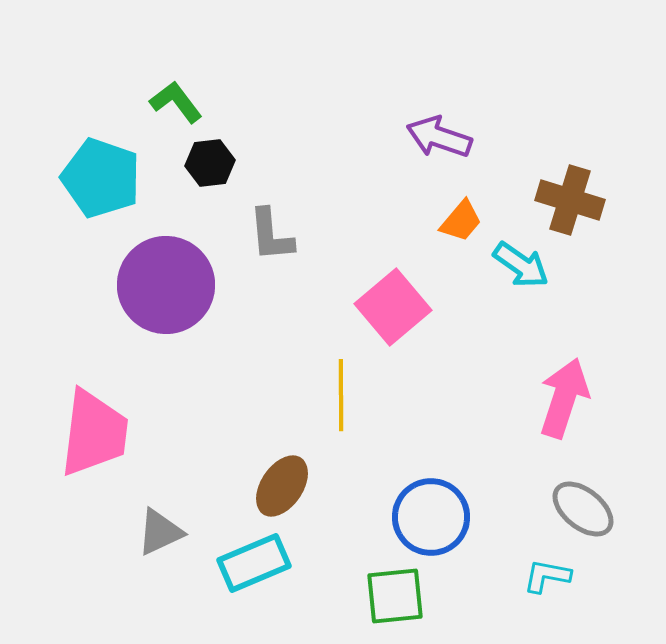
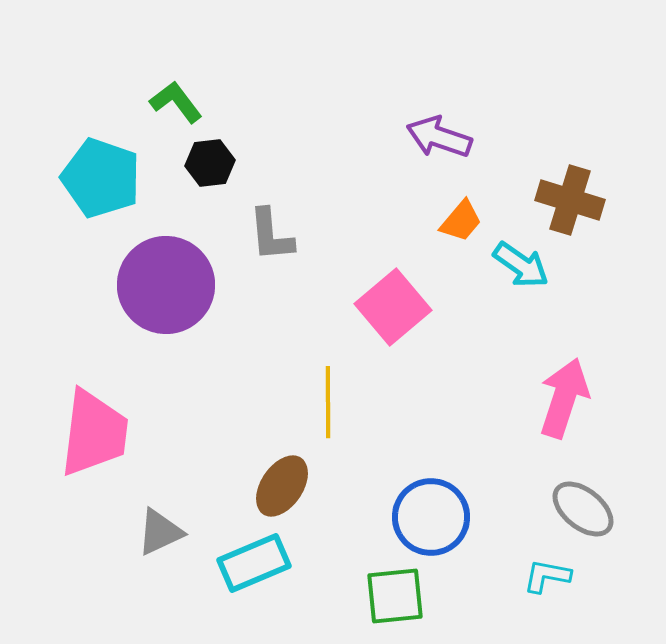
yellow line: moved 13 px left, 7 px down
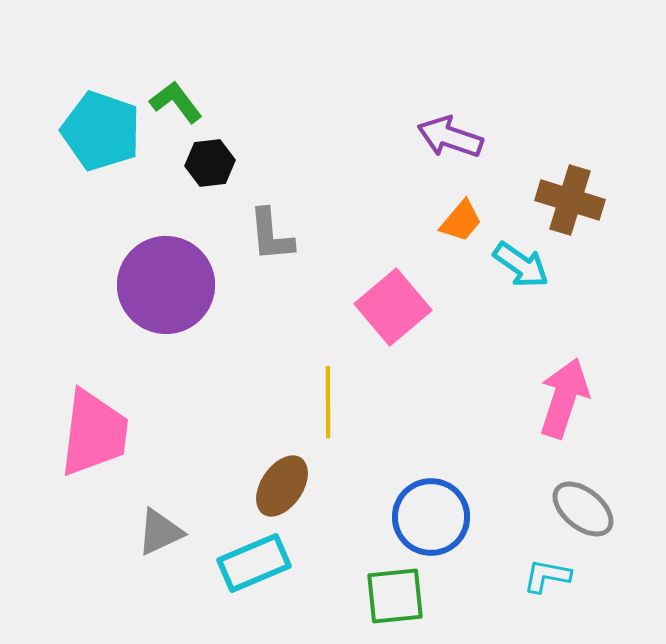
purple arrow: moved 11 px right
cyan pentagon: moved 47 px up
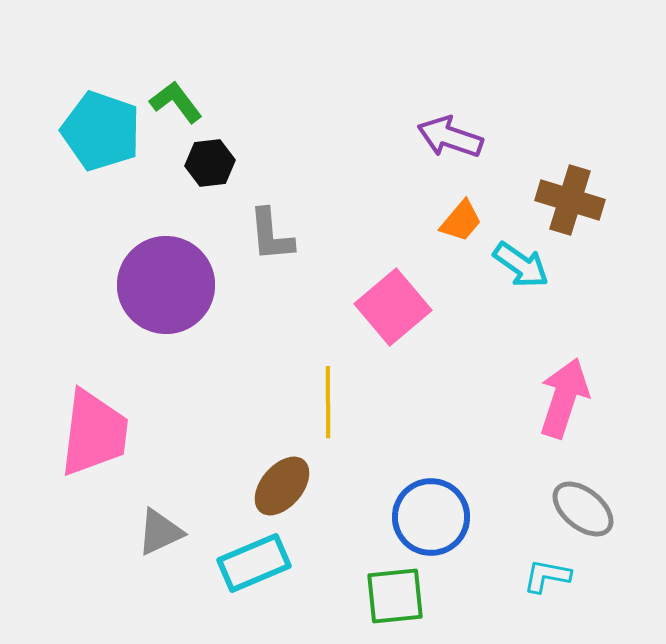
brown ellipse: rotated 6 degrees clockwise
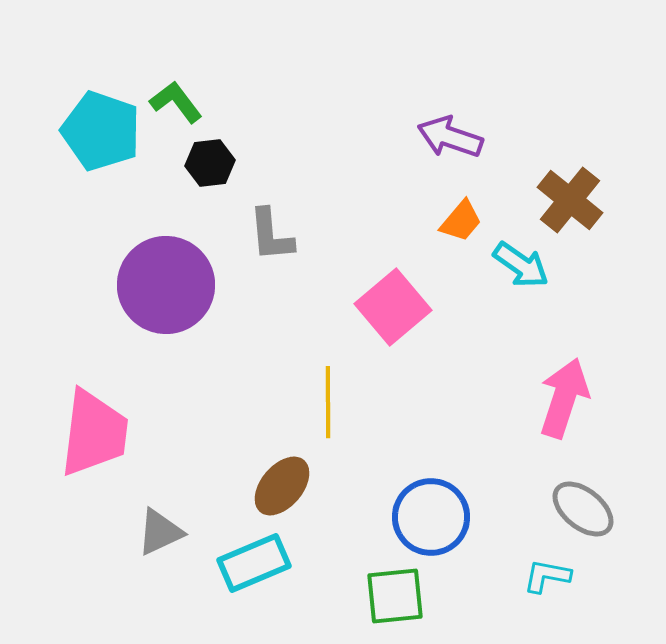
brown cross: rotated 22 degrees clockwise
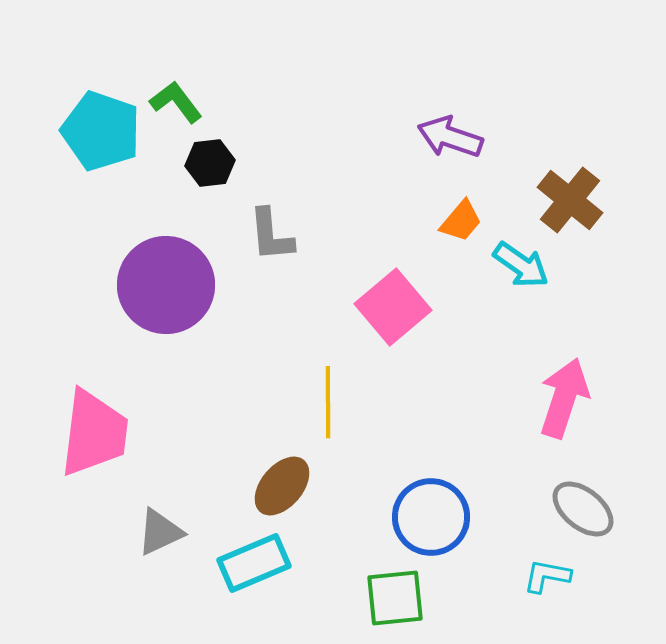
green square: moved 2 px down
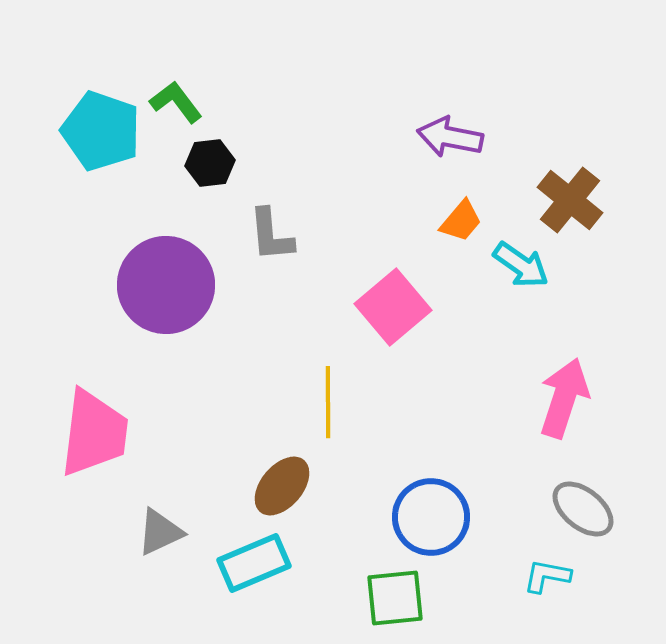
purple arrow: rotated 8 degrees counterclockwise
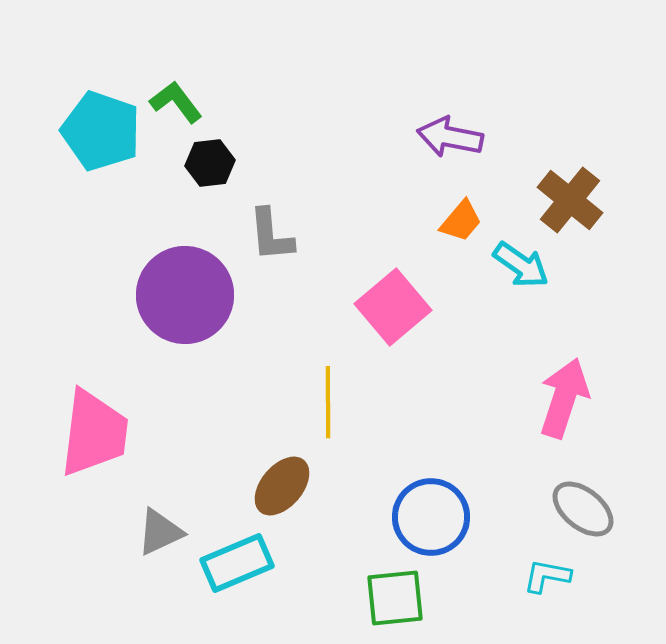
purple circle: moved 19 px right, 10 px down
cyan rectangle: moved 17 px left
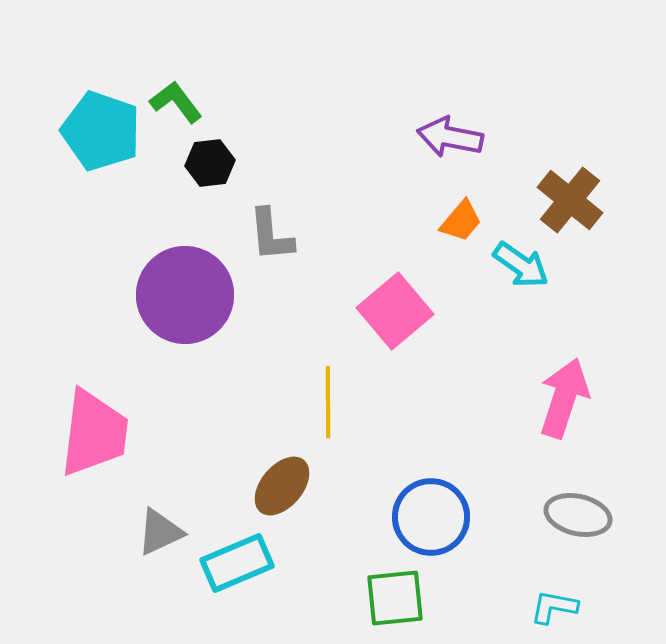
pink square: moved 2 px right, 4 px down
gray ellipse: moved 5 px left, 6 px down; rotated 26 degrees counterclockwise
cyan L-shape: moved 7 px right, 31 px down
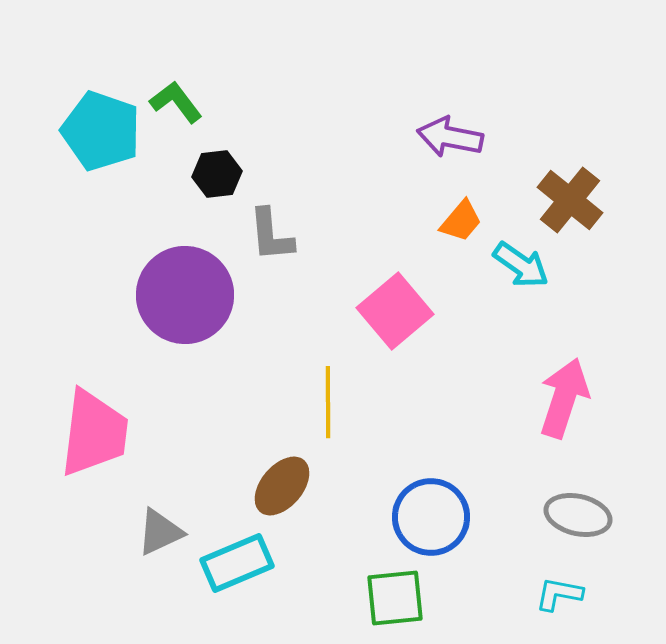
black hexagon: moved 7 px right, 11 px down
cyan L-shape: moved 5 px right, 13 px up
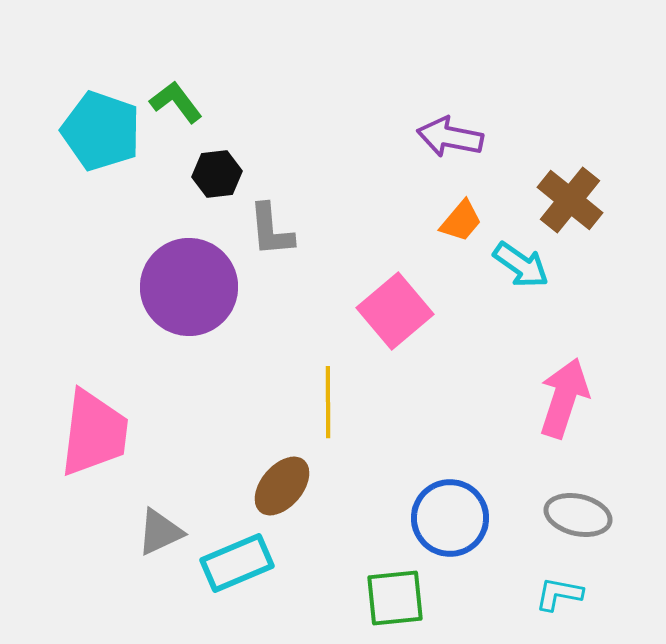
gray L-shape: moved 5 px up
purple circle: moved 4 px right, 8 px up
blue circle: moved 19 px right, 1 px down
